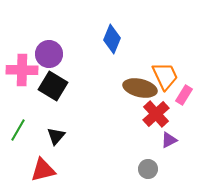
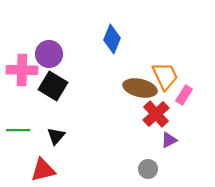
green line: rotated 60 degrees clockwise
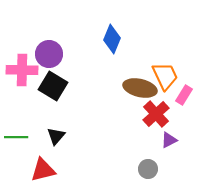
green line: moved 2 px left, 7 px down
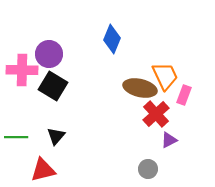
pink rectangle: rotated 12 degrees counterclockwise
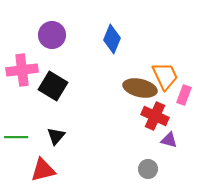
purple circle: moved 3 px right, 19 px up
pink cross: rotated 8 degrees counterclockwise
red cross: moved 1 px left, 2 px down; rotated 24 degrees counterclockwise
purple triangle: rotated 42 degrees clockwise
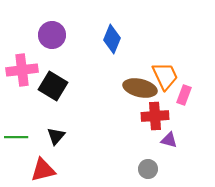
red cross: rotated 28 degrees counterclockwise
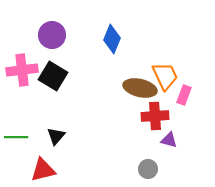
black square: moved 10 px up
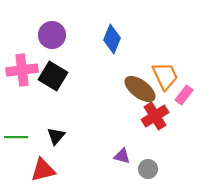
brown ellipse: moved 1 px down; rotated 24 degrees clockwise
pink rectangle: rotated 18 degrees clockwise
red cross: rotated 28 degrees counterclockwise
purple triangle: moved 47 px left, 16 px down
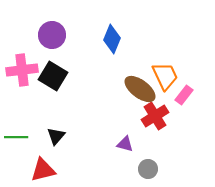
purple triangle: moved 3 px right, 12 px up
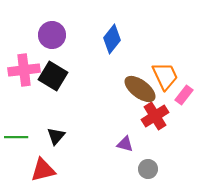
blue diamond: rotated 16 degrees clockwise
pink cross: moved 2 px right
